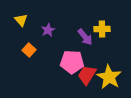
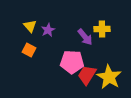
yellow triangle: moved 9 px right, 6 px down
orange square: rotated 16 degrees counterclockwise
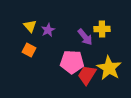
yellow star: moved 9 px up
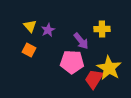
purple arrow: moved 4 px left, 4 px down
red trapezoid: moved 7 px right, 4 px down
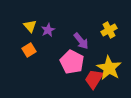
yellow cross: moved 7 px right, 1 px down; rotated 28 degrees counterclockwise
orange square: rotated 32 degrees clockwise
pink pentagon: rotated 25 degrees clockwise
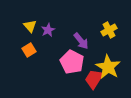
yellow star: moved 1 px left, 1 px up
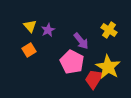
yellow cross: rotated 28 degrees counterclockwise
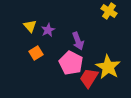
yellow cross: moved 19 px up
purple arrow: moved 3 px left; rotated 18 degrees clockwise
orange square: moved 7 px right, 3 px down
pink pentagon: moved 1 px left, 1 px down
red trapezoid: moved 5 px left, 1 px up
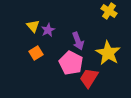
yellow triangle: moved 3 px right
yellow star: moved 14 px up
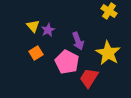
pink pentagon: moved 4 px left, 1 px up
